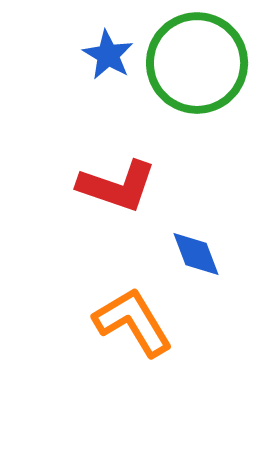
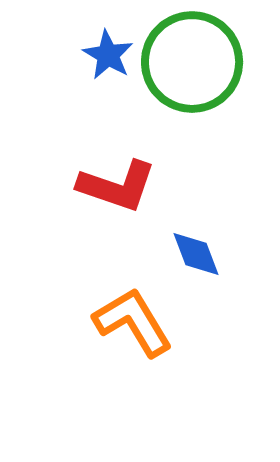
green circle: moved 5 px left, 1 px up
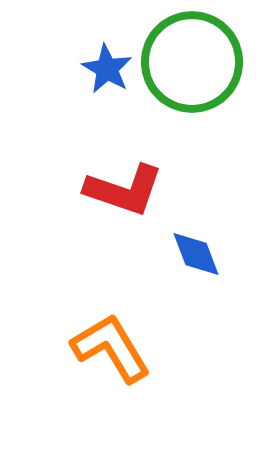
blue star: moved 1 px left, 14 px down
red L-shape: moved 7 px right, 4 px down
orange L-shape: moved 22 px left, 26 px down
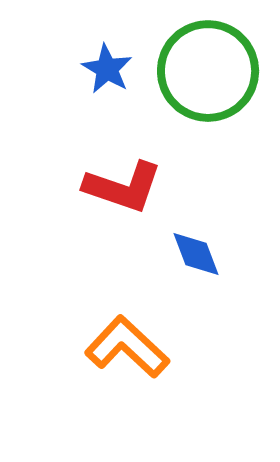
green circle: moved 16 px right, 9 px down
red L-shape: moved 1 px left, 3 px up
orange L-shape: moved 16 px right, 1 px up; rotated 16 degrees counterclockwise
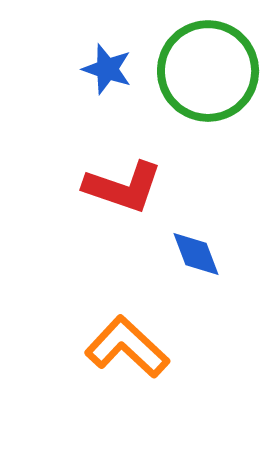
blue star: rotated 12 degrees counterclockwise
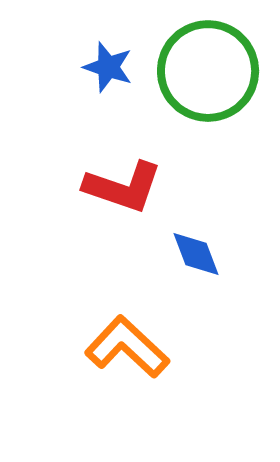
blue star: moved 1 px right, 2 px up
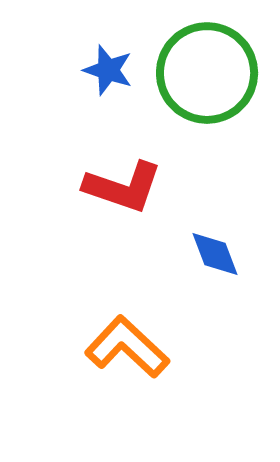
blue star: moved 3 px down
green circle: moved 1 px left, 2 px down
blue diamond: moved 19 px right
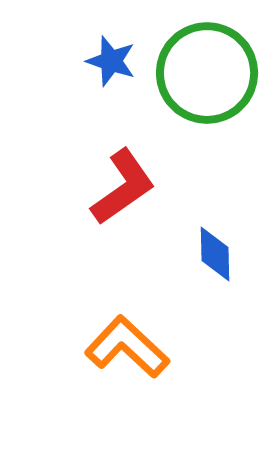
blue star: moved 3 px right, 9 px up
red L-shape: rotated 54 degrees counterclockwise
blue diamond: rotated 20 degrees clockwise
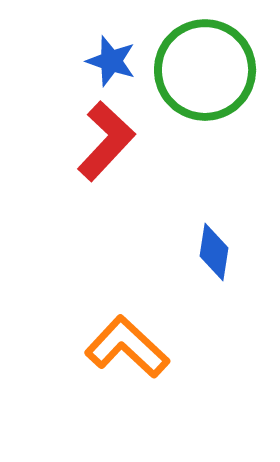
green circle: moved 2 px left, 3 px up
red L-shape: moved 17 px left, 46 px up; rotated 12 degrees counterclockwise
blue diamond: moved 1 px left, 2 px up; rotated 10 degrees clockwise
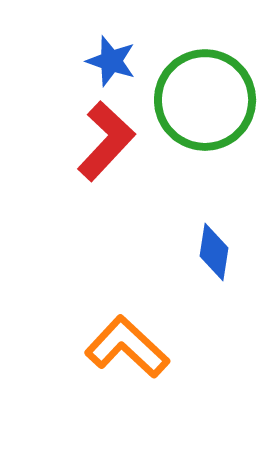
green circle: moved 30 px down
